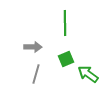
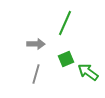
green line: rotated 25 degrees clockwise
gray arrow: moved 3 px right, 3 px up
green arrow: moved 2 px up
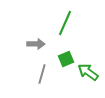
gray line: moved 6 px right
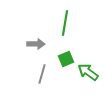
green line: rotated 15 degrees counterclockwise
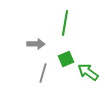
gray line: moved 1 px right, 1 px up
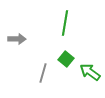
gray arrow: moved 19 px left, 5 px up
green square: rotated 28 degrees counterclockwise
green arrow: moved 2 px right
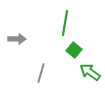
green square: moved 8 px right, 9 px up
gray line: moved 2 px left
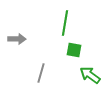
green square: rotated 28 degrees counterclockwise
green arrow: moved 3 px down
